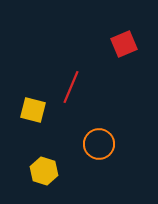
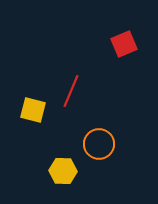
red line: moved 4 px down
yellow hexagon: moved 19 px right; rotated 16 degrees counterclockwise
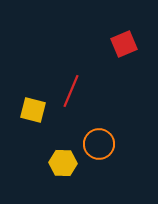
yellow hexagon: moved 8 px up
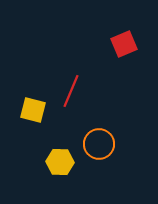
yellow hexagon: moved 3 px left, 1 px up
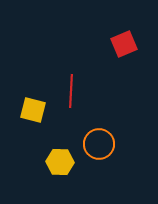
red line: rotated 20 degrees counterclockwise
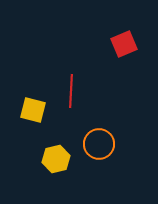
yellow hexagon: moved 4 px left, 3 px up; rotated 16 degrees counterclockwise
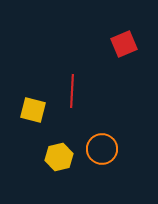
red line: moved 1 px right
orange circle: moved 3 px right, 5 px down
yellow hexagon: moved 3 px right, 2 px up
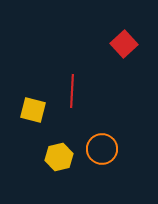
red square: rotated 20 degrees counterclockwise
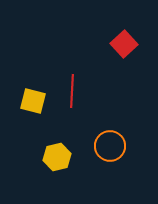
yellow square: moved 9 px up
orange circle: moved 8 px right, 3 px up
yellow hexagon: moved 2 px left
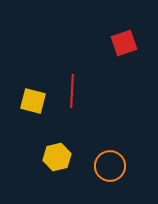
red square: moved 1 px up; rotated 24 degrees clockwise
orange circle: moved 20 px down
